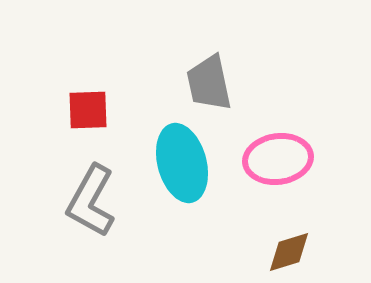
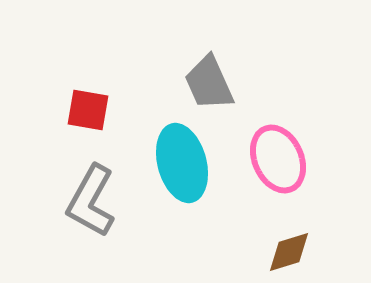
gray trapezoid: rotated 12 degrees counterclockwise
red square: rotated 12 degrees clockwise
pink ellipse: rotated 74 degrees clockwise
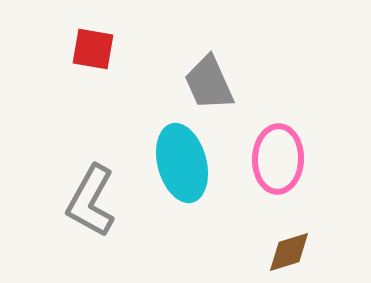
red square: moved 5 px right, 61 px up
pink ellipse: rotated 26 degrees clockwise
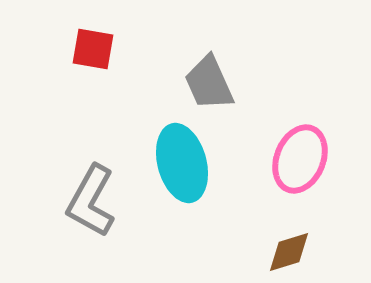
pink ellipse: moved 22 px right; rotated 20 degrees clockwise
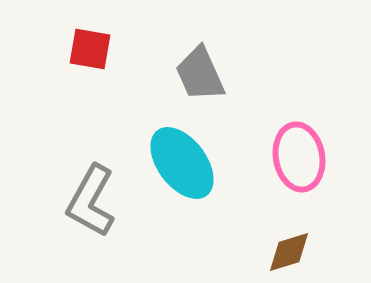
red square: moved 3 px left
gray trapezoid: moved 9 px left, 9 px up
pink ellipse: moved 1 px left, 2 px up; rotated 32 degrees counterclockwise
cyan ellipse: rotated 22 degrees counterclockwise
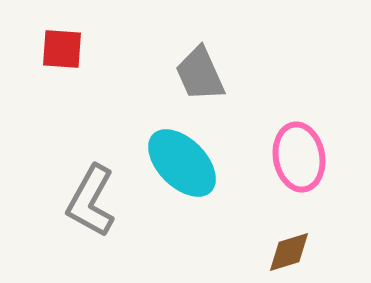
red square: moved 28 px left; rotated 6 degrees counterclockwise
cyan ellipse: rotated 8 degrees counterclockwise
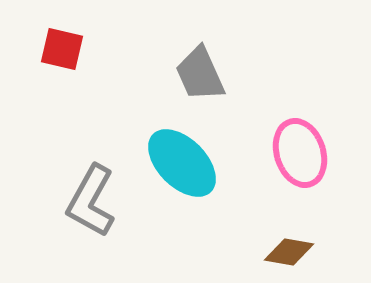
red square: rotated 9 degrees clockwise
pink ellipse: moved 1 px right, 4 px up; rotated 8 degrees counterclockwise
brown diamond: rotated 27 degrees clockwise
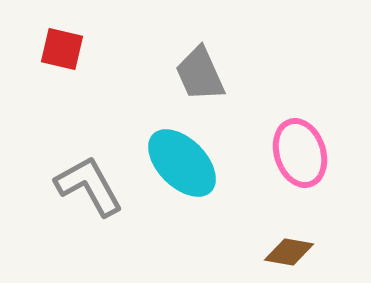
gray L-shape: moved 2 px left, 15 px up; rotated 122 degrees clockwise
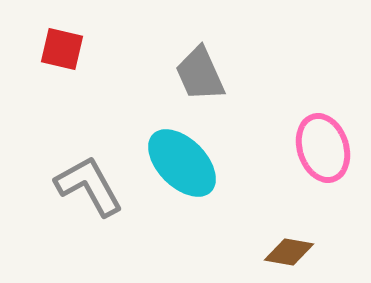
pink ellipse: moved 23 px right, 5 px up
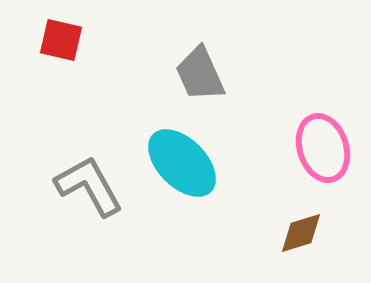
red square: moved 1 px left, 9 px up
brown diamond: moved 12 px right, 19 px up; rotated 27 degrees counterclockwise
